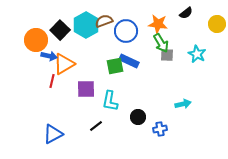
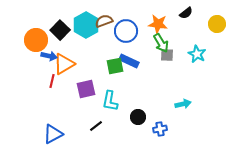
purple square: rotated 12 degrees counterclockwise
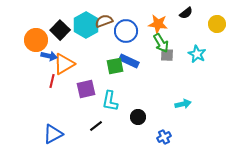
blue cross: moved 4 px right, 8 px down; rotated 16 degrees counterclockwise
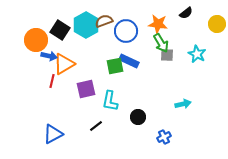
black square: rotated 12 degrees counterclockwise
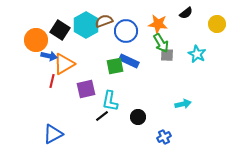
black line: moved 6 px right, 10 px up
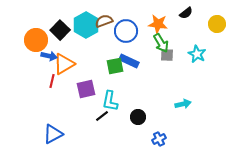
black square: rotated 12 degrees clockwise
blue cross: moved 5 px left, 2 px down
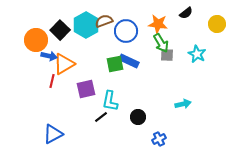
green square: moved 2 px up
black line: moved 1 px left, 1 px down
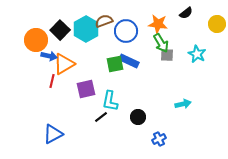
cyan hexagon: moved 4 px down
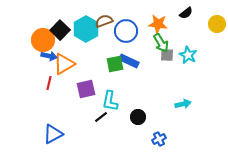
orange circle: moved 7 px right
cyan star: moved 9 px left, 1 px down
red line: moved 3 px left, 2 px down
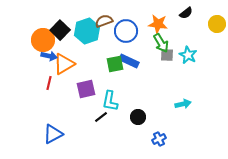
cyan hexagon: moved 1 px right, 2 px down; rotated 10 degrees clockwise
